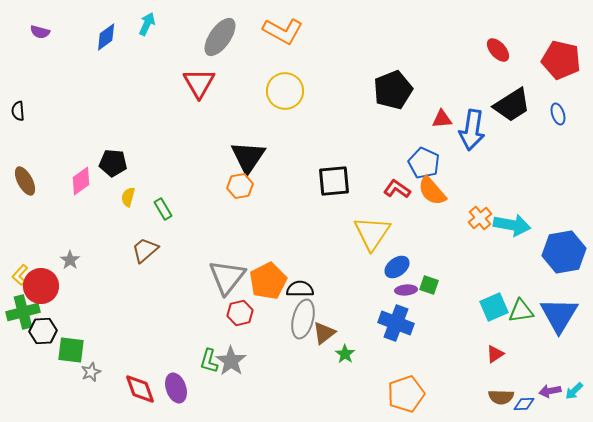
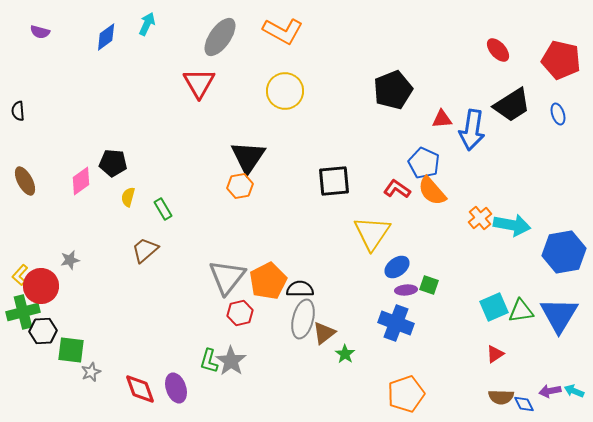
gray star at (70, 260): rotated 24 degrees clockwise
cyan arrow at (574, 391): rotated 66 degrees clockwise
blue diamond at (524, 404): rotated 65 degrees clockwise
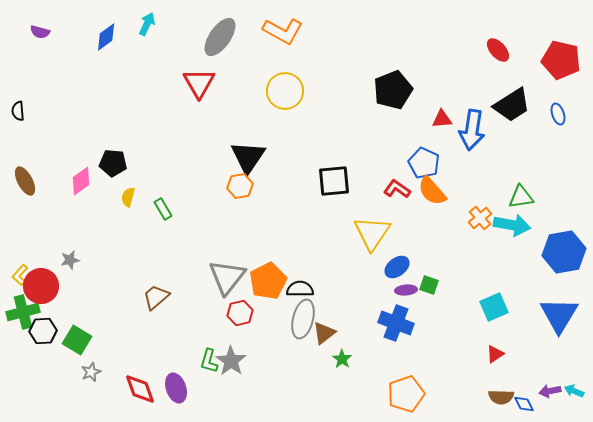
brown trapezoid at (145, 250): moved 11 px right, 47 px down
green triangle at (521, 311): moved 114 px up
green square at (71, 350): moved 6 px right, 10 px up; rotated 24 degrees clockwise
green star at (345, 354): moved 3 px left, 5 px down
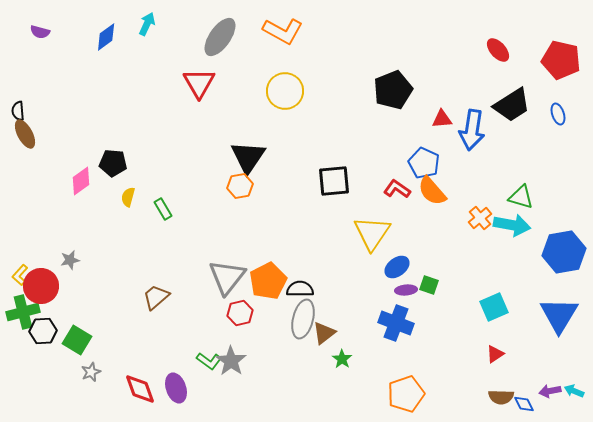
brown ellipse at (25, 181): moved 47 px up
green triangle at (521, 197): rotated 24 degrees clockwise
green L-shape at (209, 361): rotated 70 degrees counterclockwise
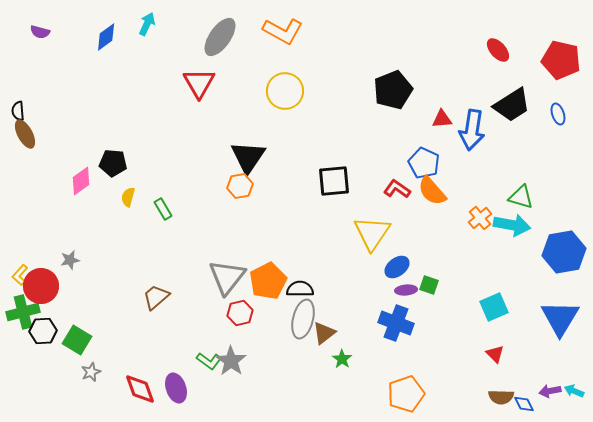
blue triangle at (559, 315): moved 1 px right, 3 px down
red triangle at (495, 354): rotated 42 degrees counterclockwise
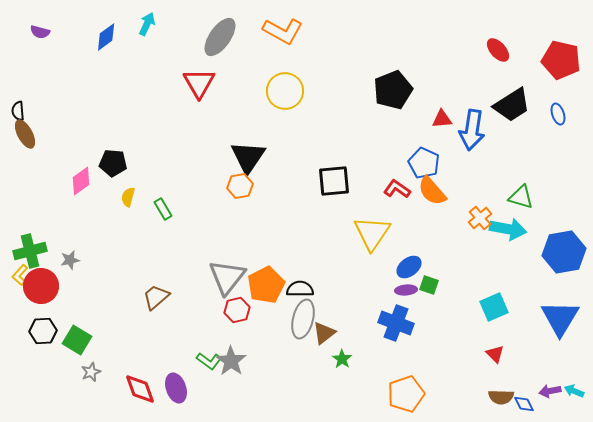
cyan arrow at (512, 225): moved 4 px left, 4 px down
blue ellipse at (397, 267): moved 12 px right
orange pentagon at (268, 281): moved 2 px left, 4 px down
green cross at (23, 312): moved 7 px right, 61 px up
red hexagon at (240, 313): moved 3 px left, 3 px up
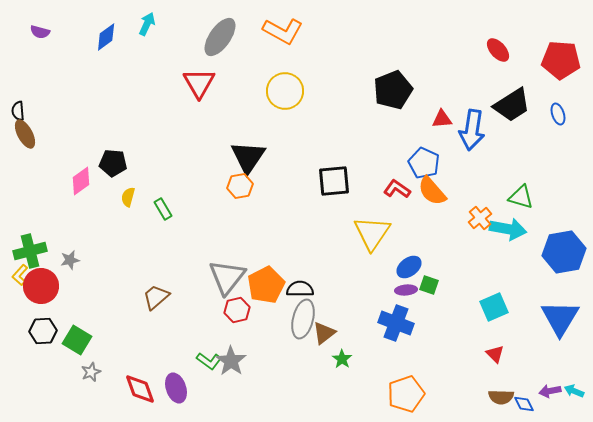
red pentagon at (561, 60): rotated 9 degrees counterclockwise
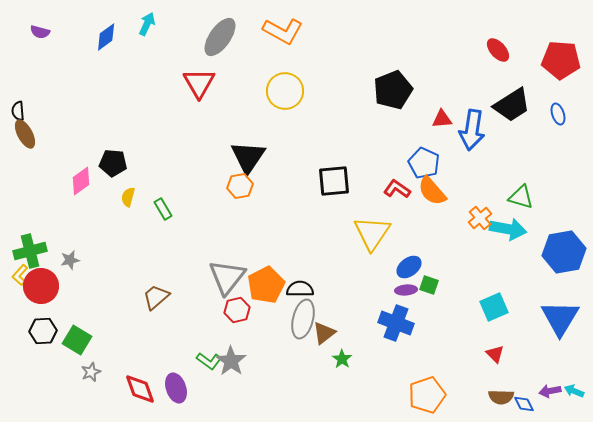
orange pentagon at (406, 394): moved 21 px right, 1 px down
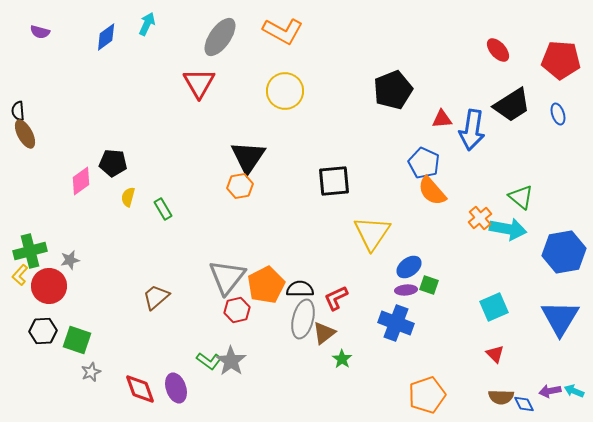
red L-shape at (397, 189): moved 61 px left, 109 px down; rotated 60 degrees counterclockwise
green triangle at (521, 197): rotated 24 degrees clockwise
red circle at (41, 286): moved 8 px right
green square at (77, 340): rotated 12 degrees counterclockwise
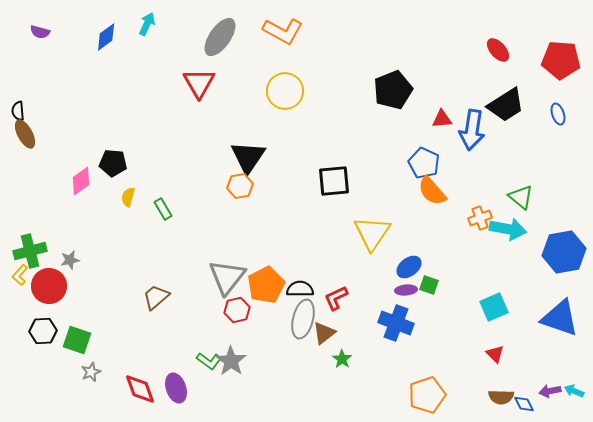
black trapezoid at (512, 105): moved 6 px left
orange cross at (480, 218): rotated 20 degrees clockwise
blue triangle at (560, 318): rotated 42 degrees counterclockwise
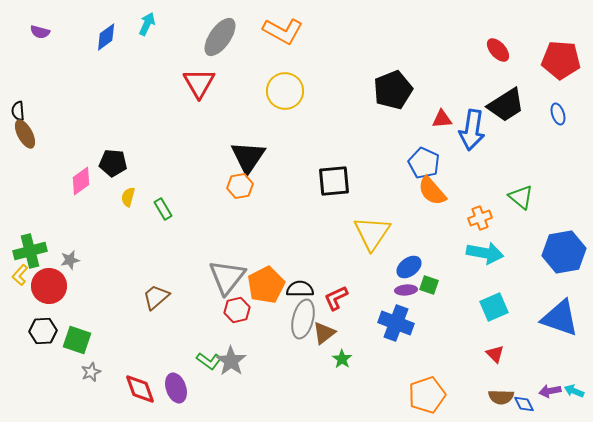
cyan arrow at (508, 229): moved 23 px left, 24 px down
